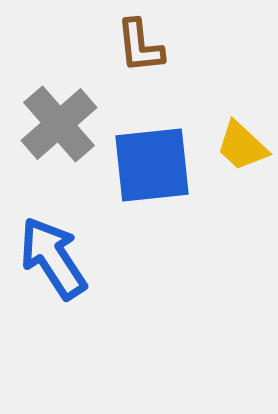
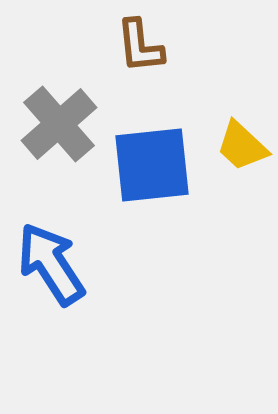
blue arrow: moved 2 px left, 6 px down
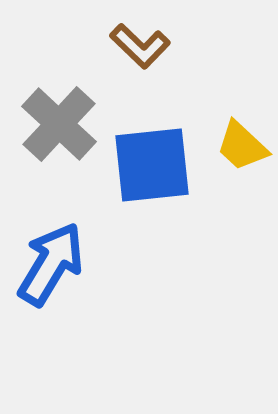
brown L-shape: rotated 40 degrees counterclockwise
gray cross: rotated 6 degrees counterclockwise
blue arrow: rotated 64 degrees clockwise
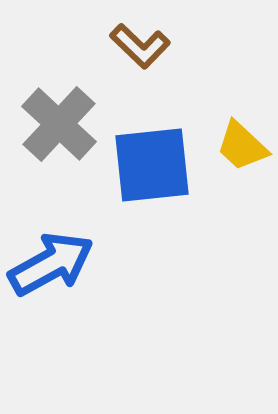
blue arrow: rotated 30 degrees clockwise
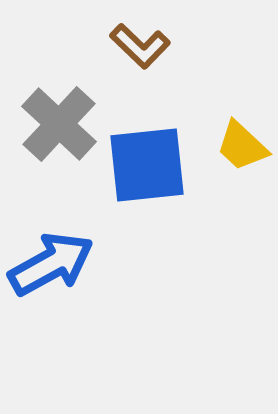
blue square: moved 5 px left
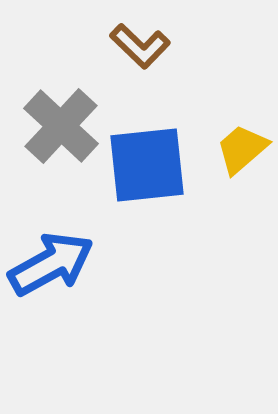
gray cross: moved 2 px right, 2 px down
yellow trapezoid: moved 3 px down; rotated 96 degrees clockwise
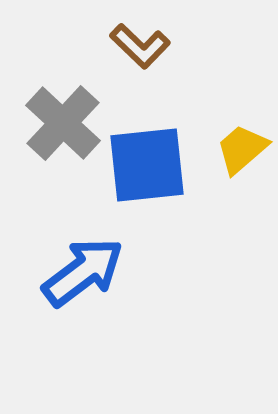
gray cross: moved 2 px right, 3 px up
blue arrow: moved 32 px right, 8 px down; rotated 8 degrees counterclockwise
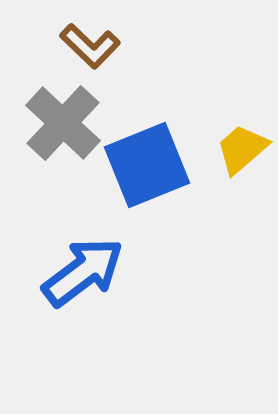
brown L-shape: moved 50 px left
blue square: rotated 16 degrees counterclockwise
